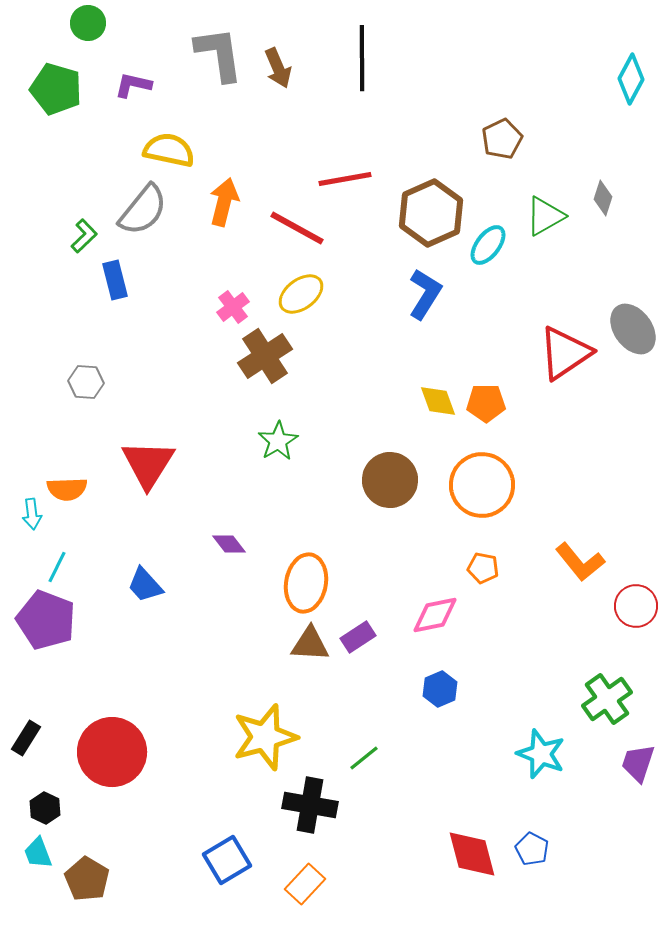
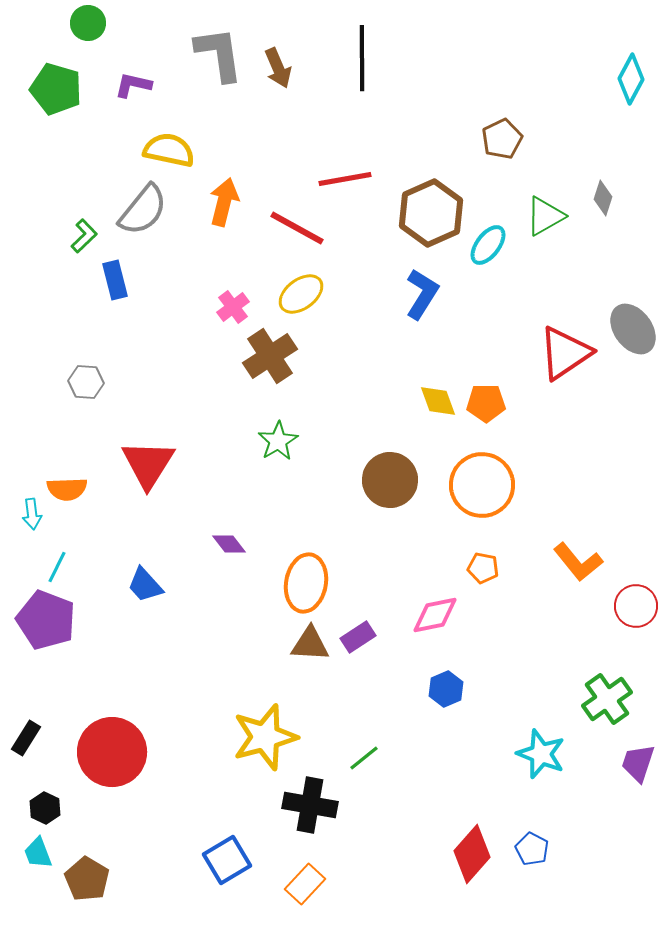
blue L-shape at (425, 294): moved 3 px left
brown cross at (265, 356): moved 5 px right
orange L-shape at (580, 562): moved 2 px left
blue hexagon at (440, 689): moved 6 px right
red diamond at (472, 854): rotated 56 degrees clockwise
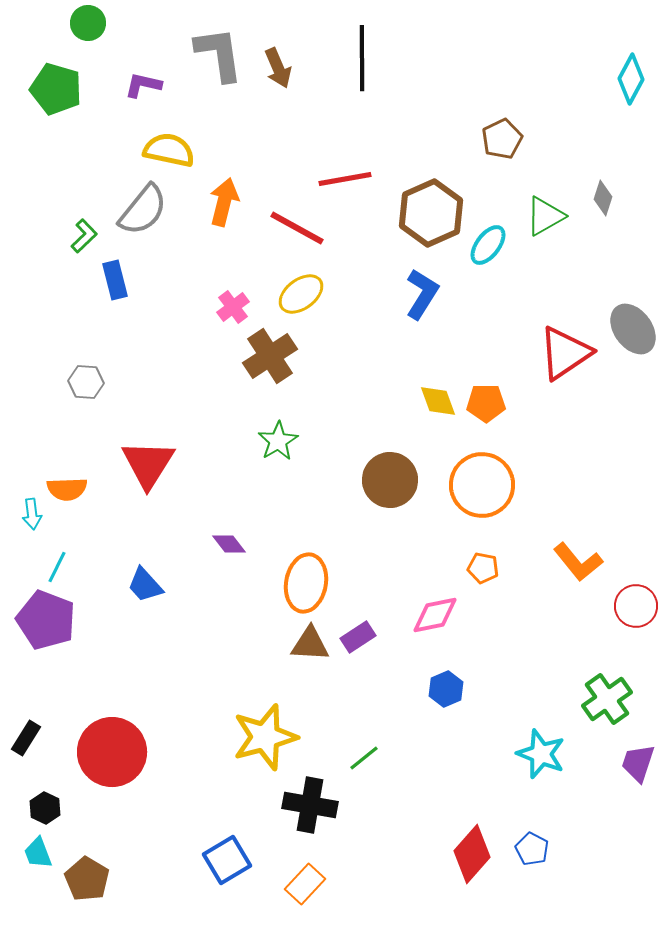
purple L-shape at (133, 85): moved 10 px right
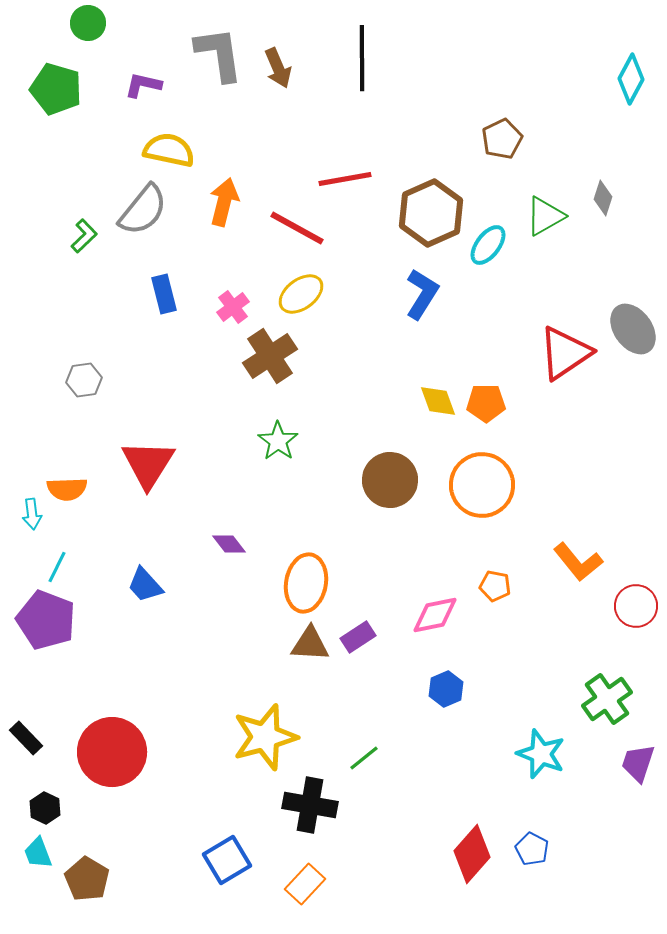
blue rectangle at (115, 280): moved 49 px right, 14 px down
gray hexagon at (86, 382): moved 2 px left, 2 px up; rotated 12 degrees counterclockwise
green star at (278, 441): rotated 6 degrees counterclockwise
orange pentagon at (483, 568): moved 12 px right, 18 px down
black rectangle at (26, 738): rotated 76 degrees counterclockwise
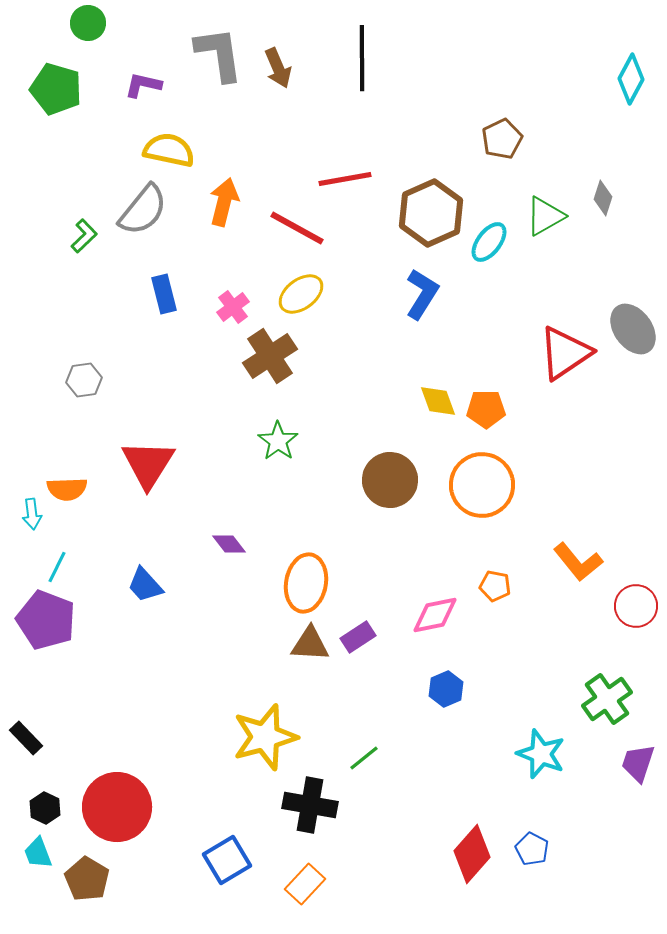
cyan ellipse at (488, 245): moved 1 px right, 3 px up
orange pentagon at (486, 403): moved 6 px down
red circle at (112, 752): moved 5 px right, 55 px down
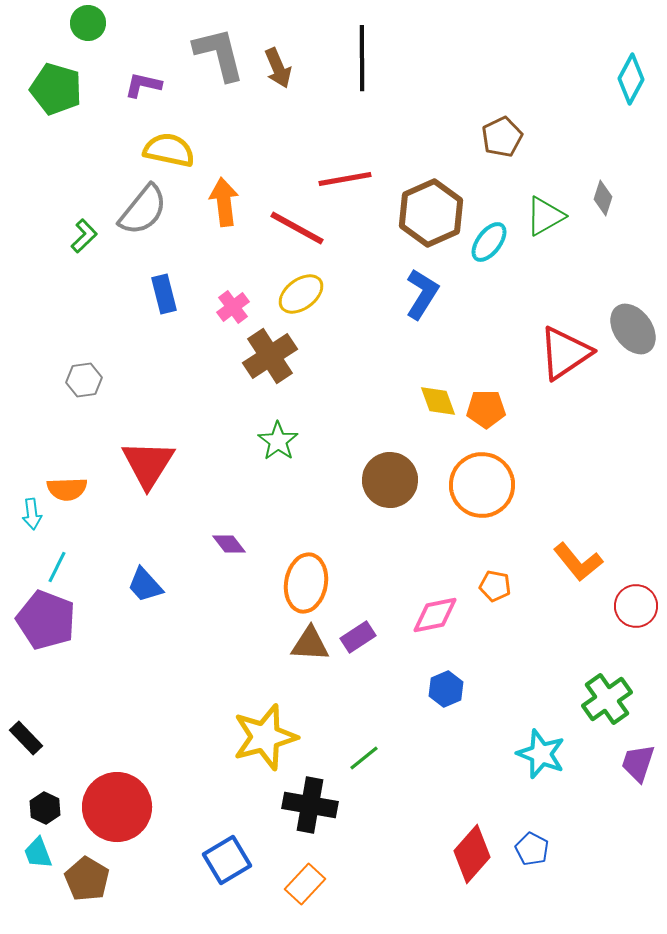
gray L-shape at (219, 54): rotated 6 degrees counterclockwise
brown pentagon at (502, 139): moved 2 px up
orange arrow at (224, 202): rotated 21 degrees counterclockwise
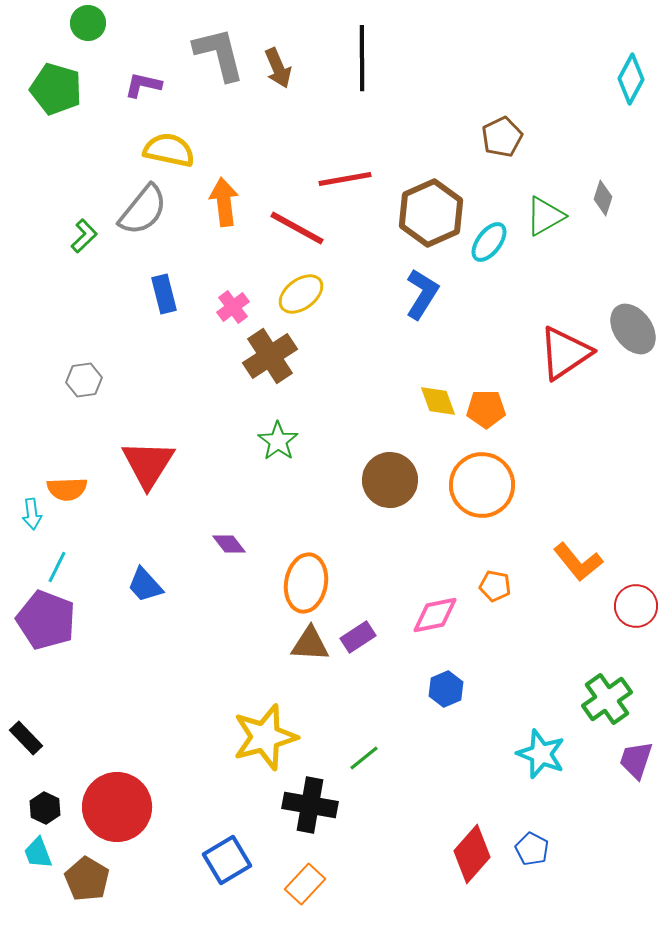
purple trapezoid at (638, 763): moved 2 px left, 3 px up
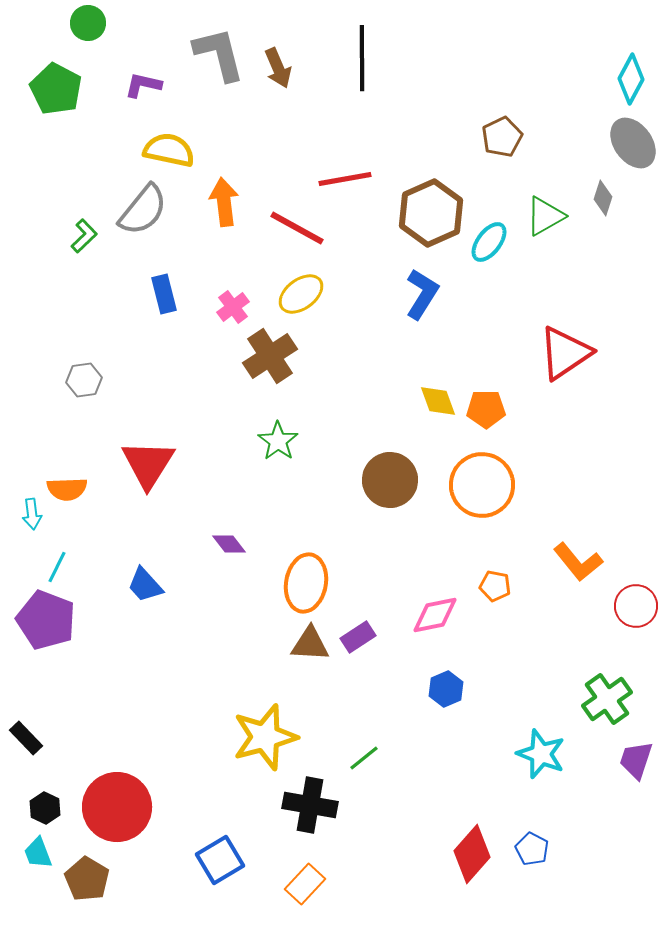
green pentagon at (56, 89): rotated 12 degrees clockwise
gray ellipse at (633, 329): moved 186 px up
blue square at (227, 860): moved 7 px left
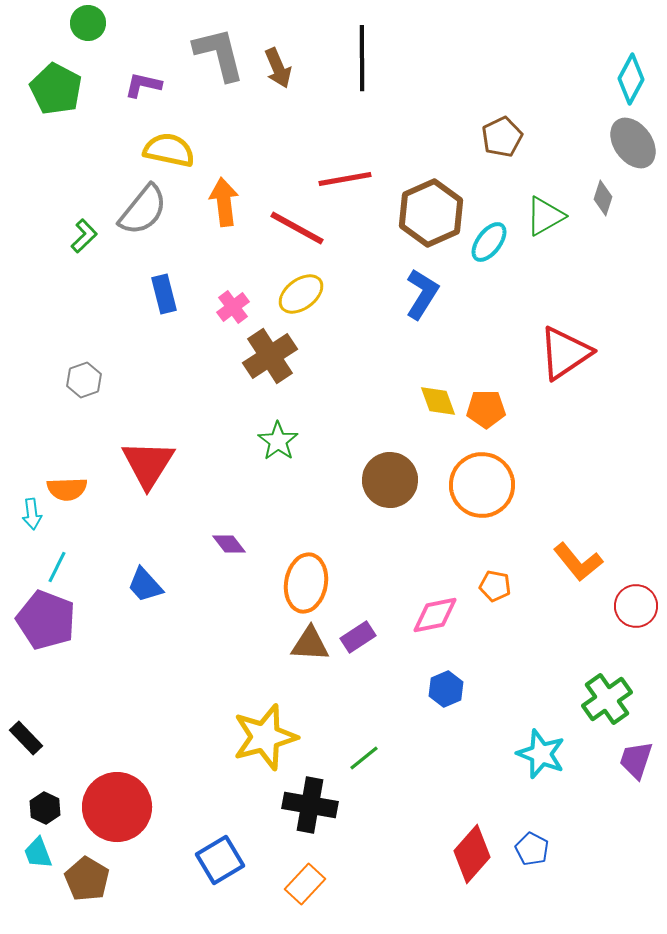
gray hexagon at (84, 380): rotated 12 degrees counterclockwise
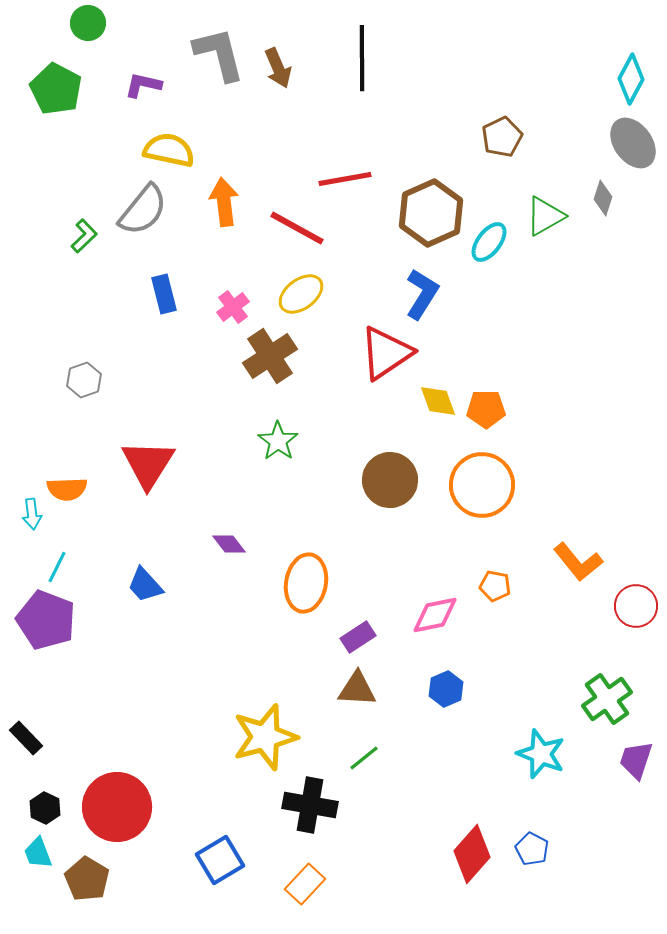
red triangle at (565, 353): moved 179 px left
brown triangle at (310, 644): moved 47 px right, 45 px down
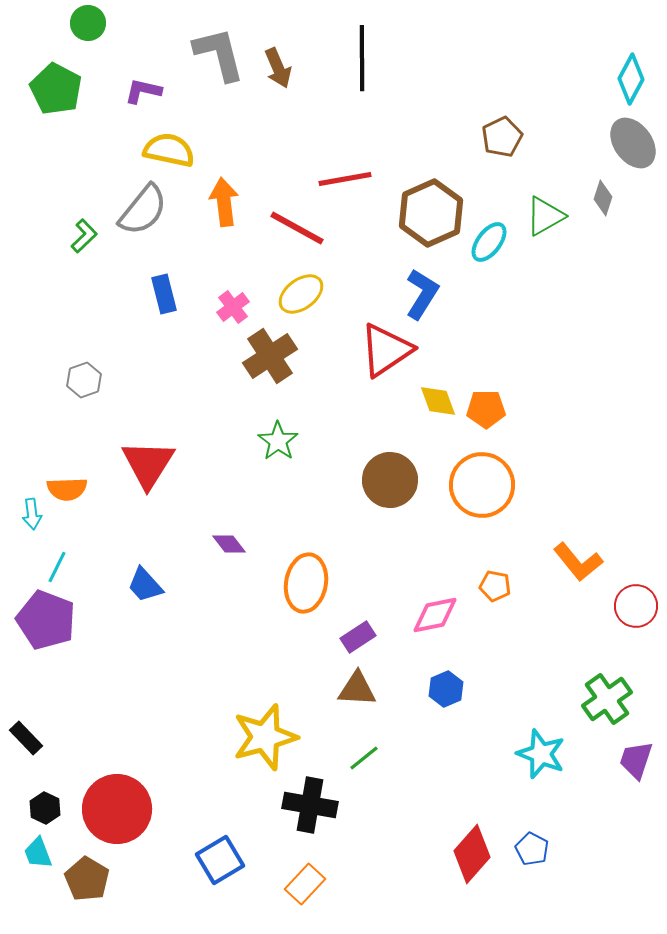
purple L-shape at (143, 85): moved 6 px down
red triangle at (386, 353): moved 3 px up
red circle at (117, 807): moved 2 px down
